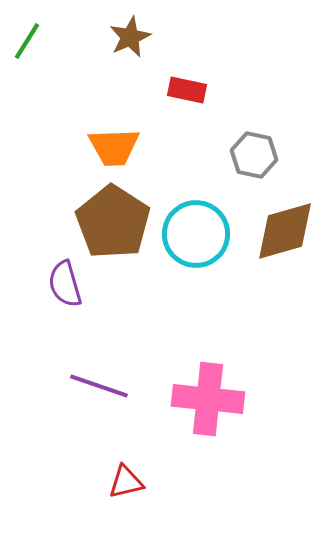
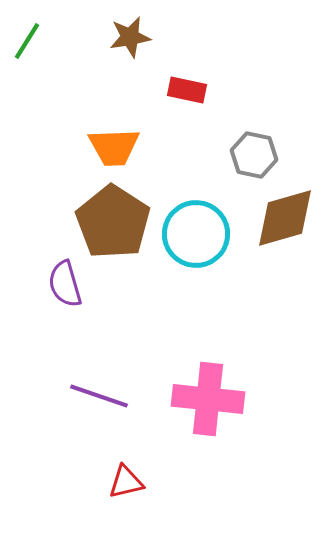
brown star: rotated 15 degrees clockwise
brown diamond: moved 13 px up
purple line: moved 10 px down
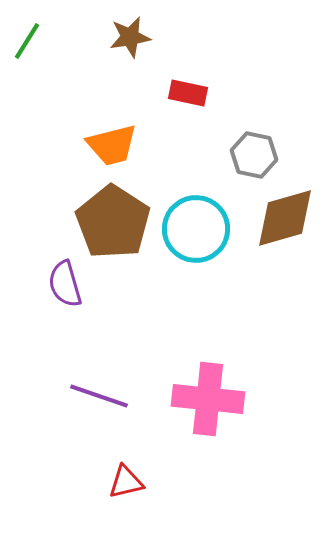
red rectangle: moved 1 px right, 3 px down
orange trapezoid: moved 2 px left, 2 px up; rotated 12 degrees counterclockwise
cyan circle: moved 5 px up
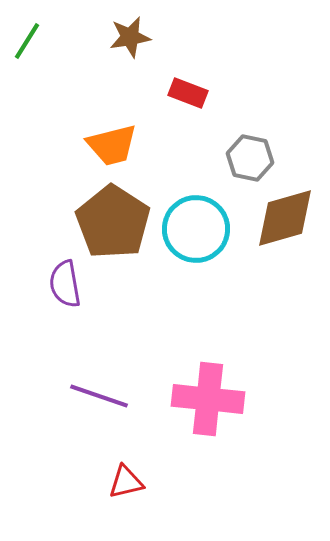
red rectangle: rotated 9 degrees clockwise
gray hexagon: moved 4 px left, 3 px down
purple semicircle: rotated 6 degrees clockwise
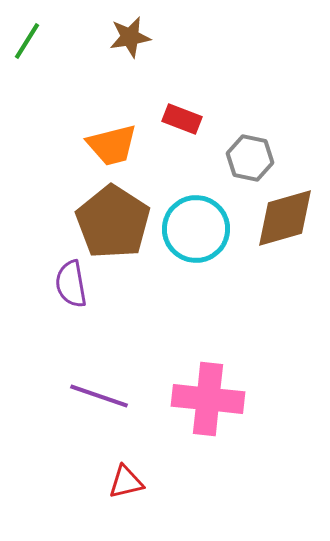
red rectangle: moved 6 px left, 26 px down
purple semicircle: moved 6 px right
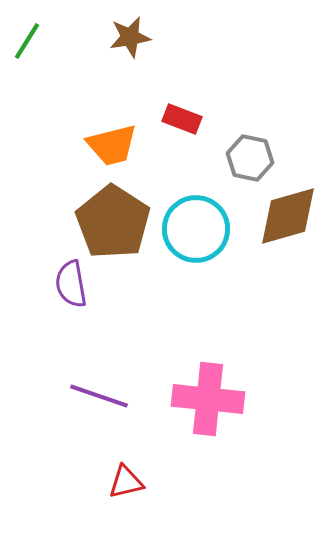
brown diamond: moved 3 px right, 2 px up
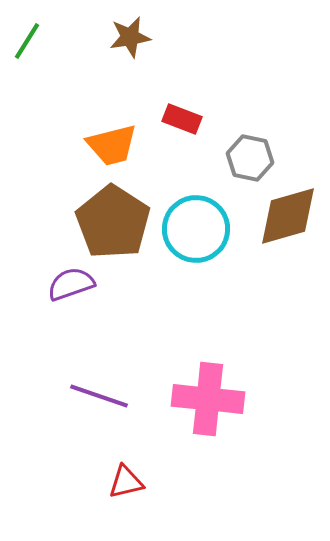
purple semicircle: rotated 81 degrees clockwise
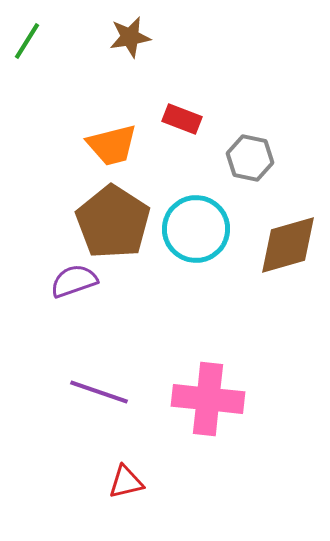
brown diamond: moved 29 px down
purple semicircle: moved 3 px right, 3 px up
purple line: moved 4 px up
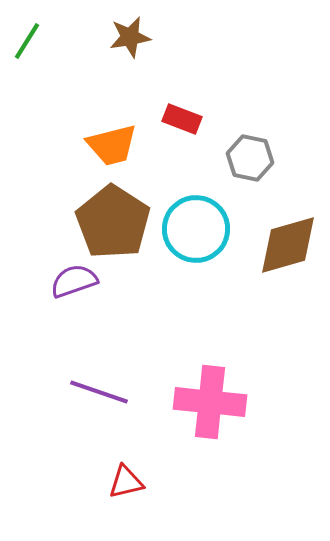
pink cross: moved 2 px right, 3 px down
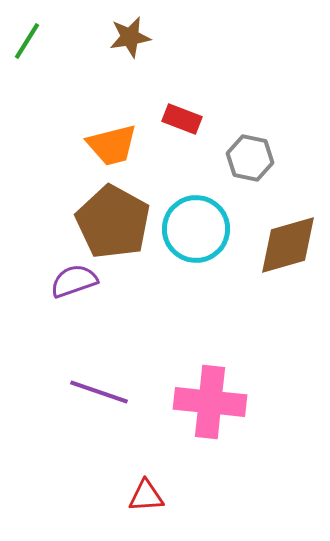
brown pentagon: rotated 4 degrees counterclockwise
red triangle: moved 20 px right, 14 px down; rotated 9 degrees clockwise
